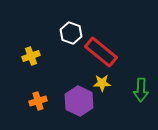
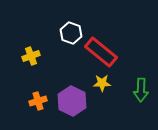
purple hexagon: moved 7 px left
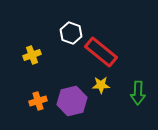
yellow cross: moved 1 px right, 1 px up
yellow star: moved 1 px left, 2 px down
green arrow: moved 3 px left, 3 px down
purple hexagon: rotated 20 degrees clockwise
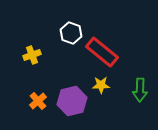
red rectangle: moved 1 px right
green arrow: moved 2 px right, 3 px up
orange cross: rotated 24 degrees counterclockwise
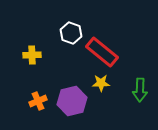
yellow cross: rotated 18 degrees clockwise
yellow star: moved 2 px up
orange cross: rotated 18 degrees clockwise
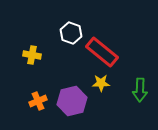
yellow cross: rotated 12 degrees clockwise
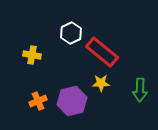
white hexagon: rotated 15 degrees clockwise
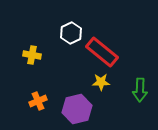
yellow star: moved 1 px up
purple hexagon: moved 5 px right, 8 px down
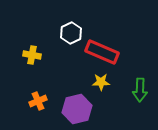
red rectangle: rotated 16 degrees counterclockwise
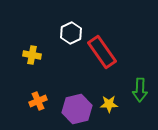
red rectangle: rotated 32 degrees clockwise
yellow star: moved 8 px right, 22 px down
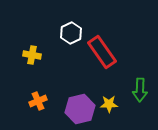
purple hexagon: moved 3 px right
